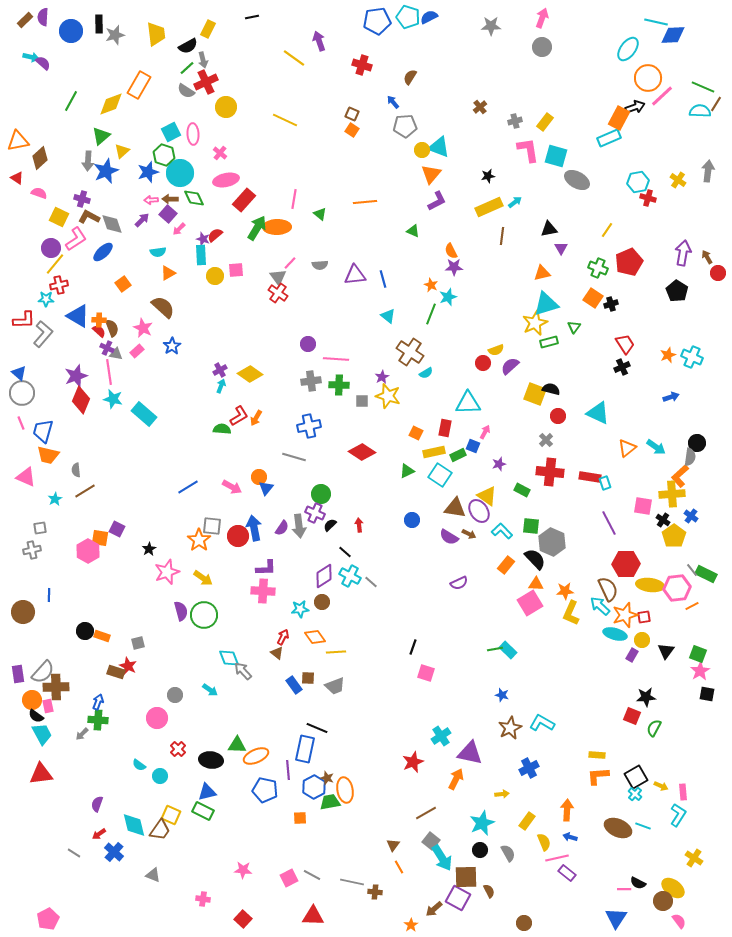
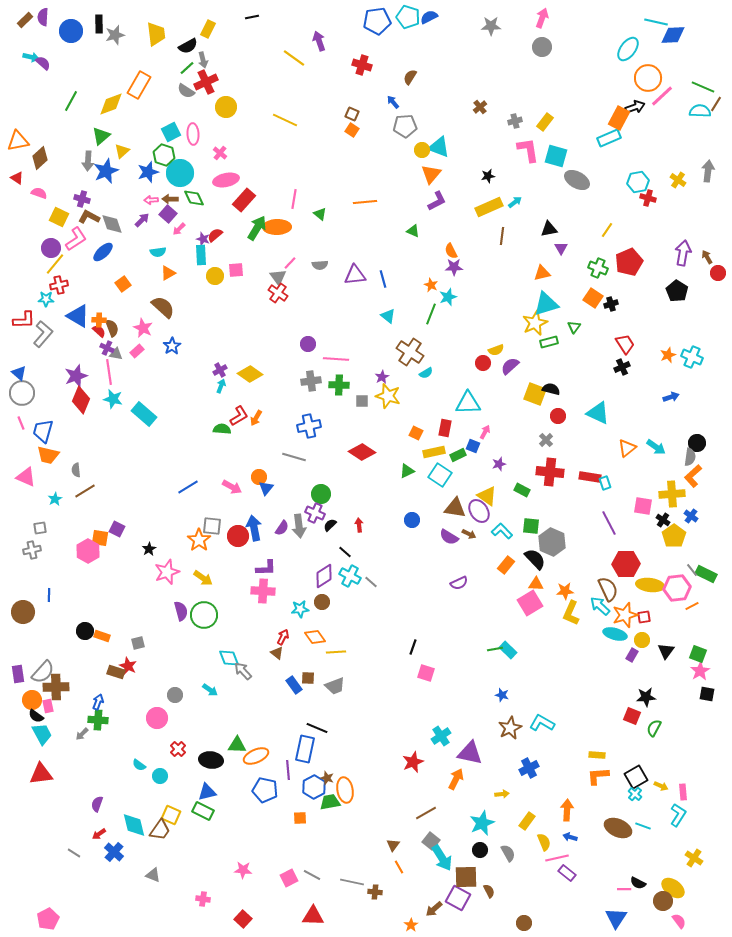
orange L-shape at (680, 476): moved 13 px right
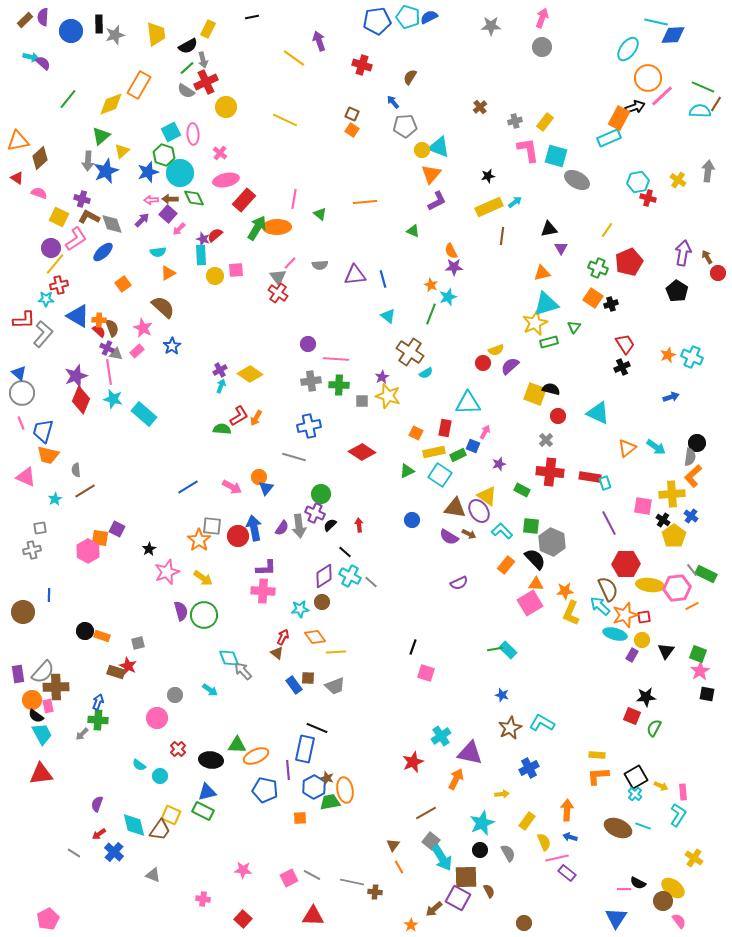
green line at (71, 101): moved 3 px left, 2 px up; rotated 10 degrees clockwise
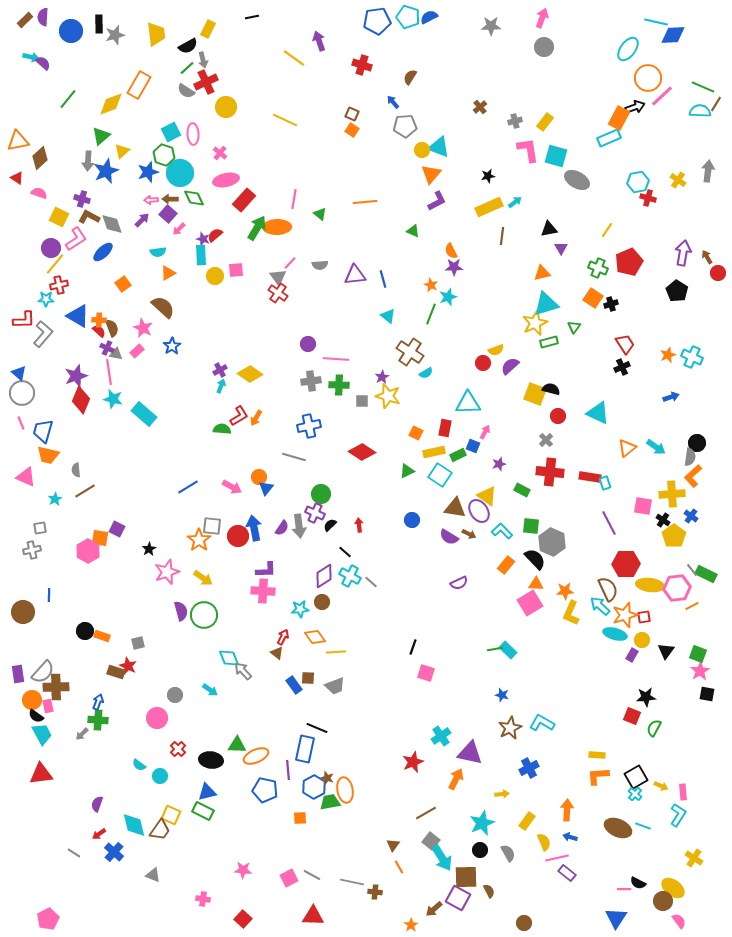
gray circle at (542, 47): moved 2 px right
purple L-shape at (266, 568): moved 2 px down
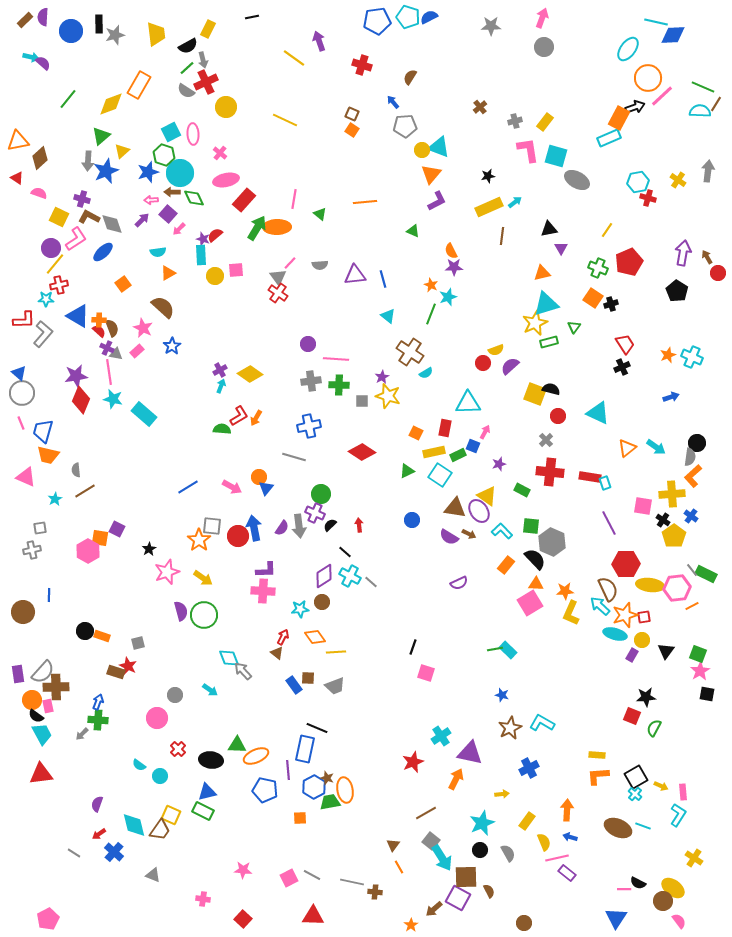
brown arrow at (170, 199): moved 2 px right, 7 px up
purple star at (76, 376): rotated 10 degrees clockwise
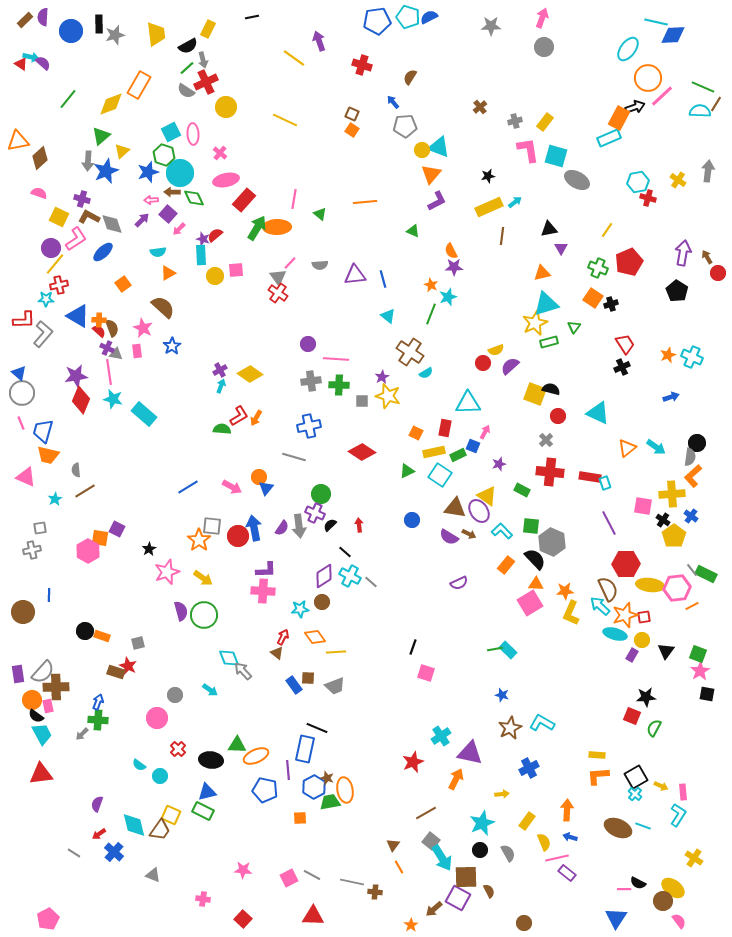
red triangle at (17, 178): moved 4 px right, 114 px up
pink rectangle at (137, 351): rotated 56 degrees counterclockwise
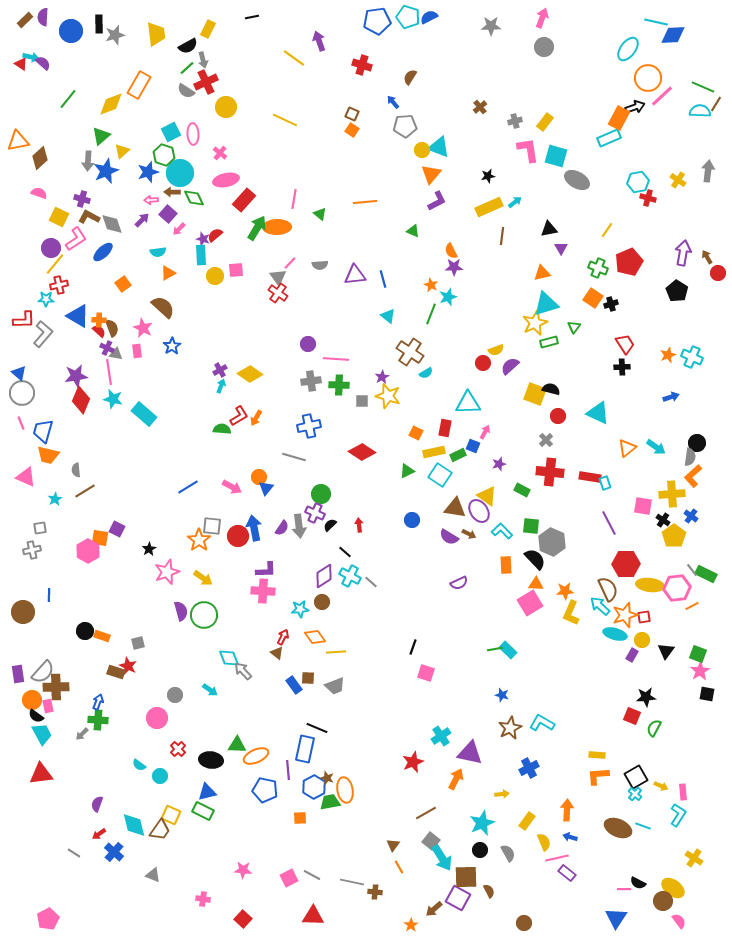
black cross at (622, 367): rotated 21 degrees clockwise
orange rectangle at (506, 565): rotated 42 degrees counterclockwise
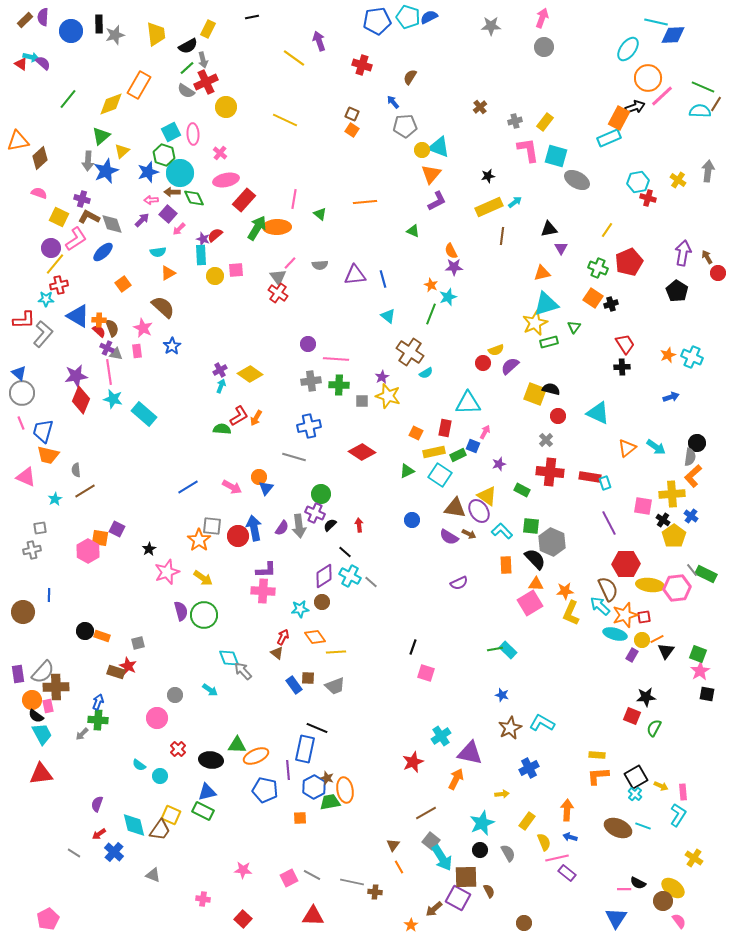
orange line at (692, 606): moved 35 px left, 33 px down
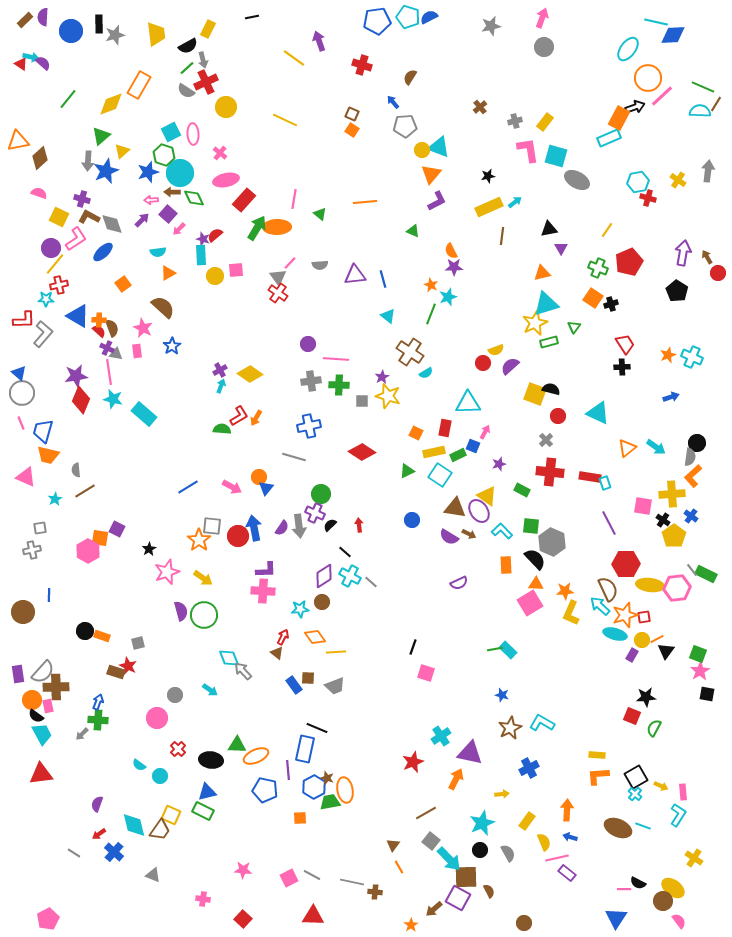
gray star at (491, 26): rotated 12 degrees counterclockwise
cyan arrow at (442, 858): moved 7 px right, 1 px down; rotated 12 degrees counterclockwise
